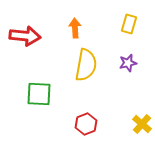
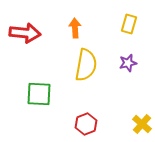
red arrow: moved 3 px up
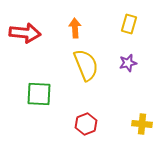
yellow semicircle: rotated 32 degrees counterclockwise
yellow cross: rotated 36 degrees counterclockwise
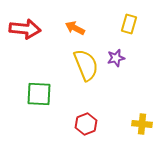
orange arrow: rotated 60 degrees counterclockwise
red arrow: moved 4 px up
purple star: moved 12 px left, 5 px up
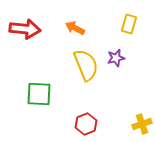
yellow cross: rotated 24 degrees counterclockwise
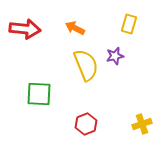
purple star: moved 1 px left, 2 px up
